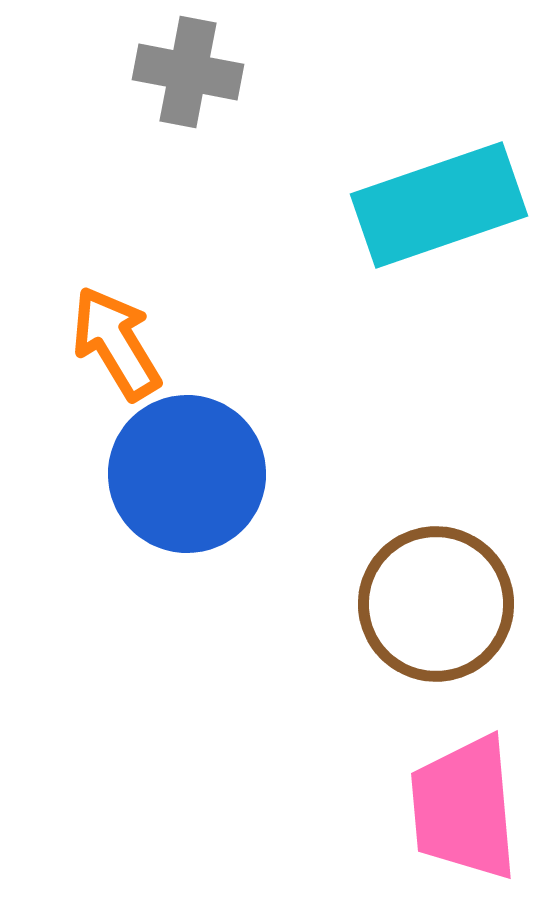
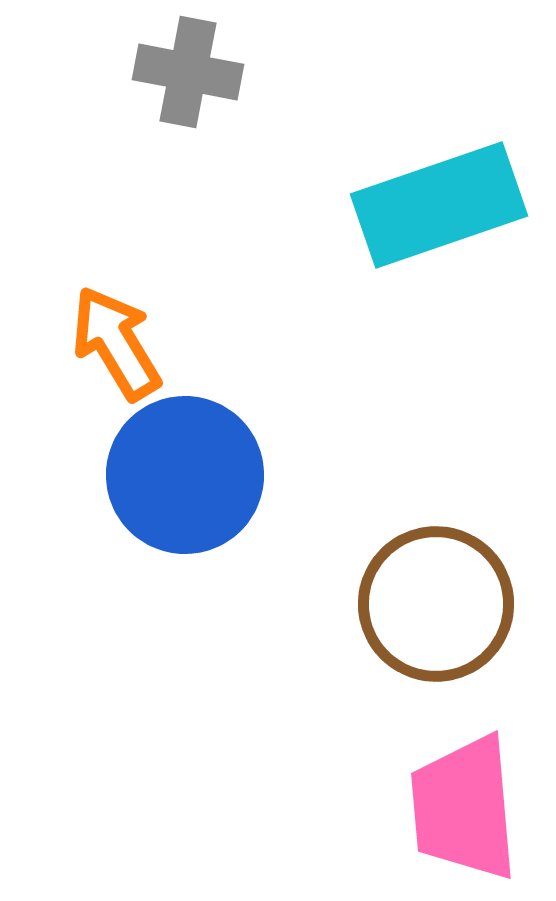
blue circle: moved 2 px left, 1 px down
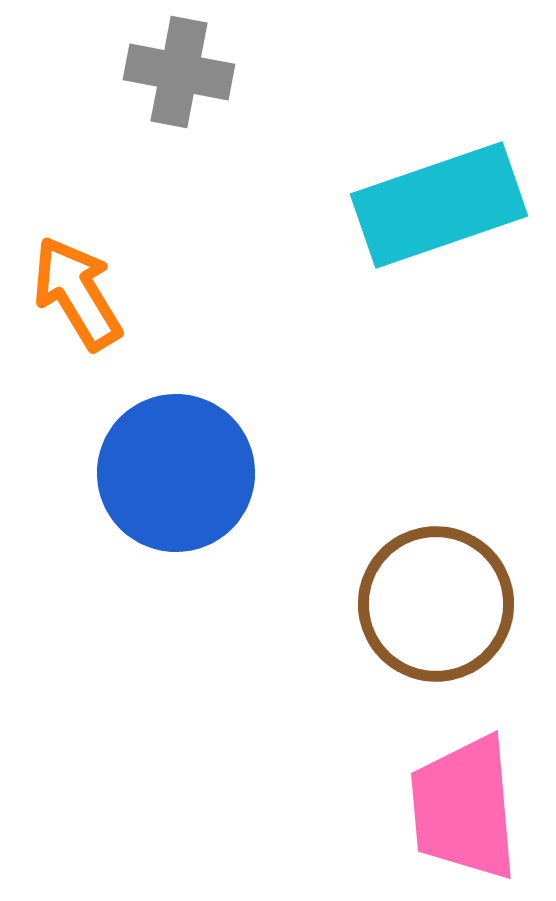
gray cross: moved 9 px left
orange arrow: moved 39 px left, 50 px up
blue circle: moved 9 px left, 2 px up
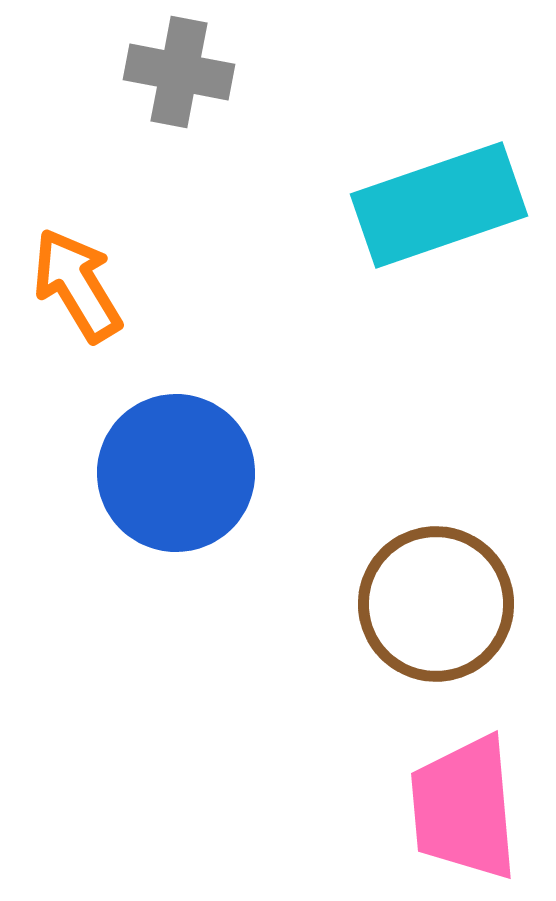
orange arrow: moved 8 px up
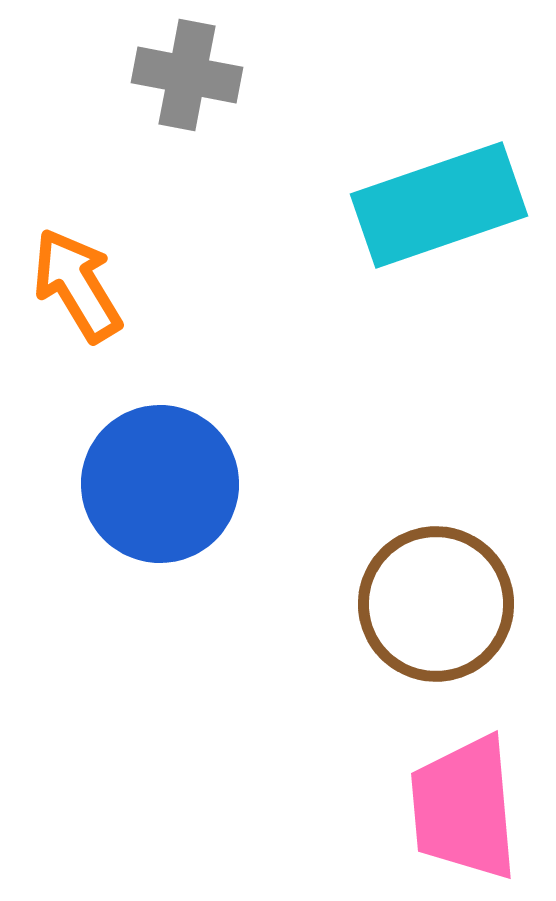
gray cross: moved 8 px right, 3 px down
blue circle: moved 16 px left, 11 px down
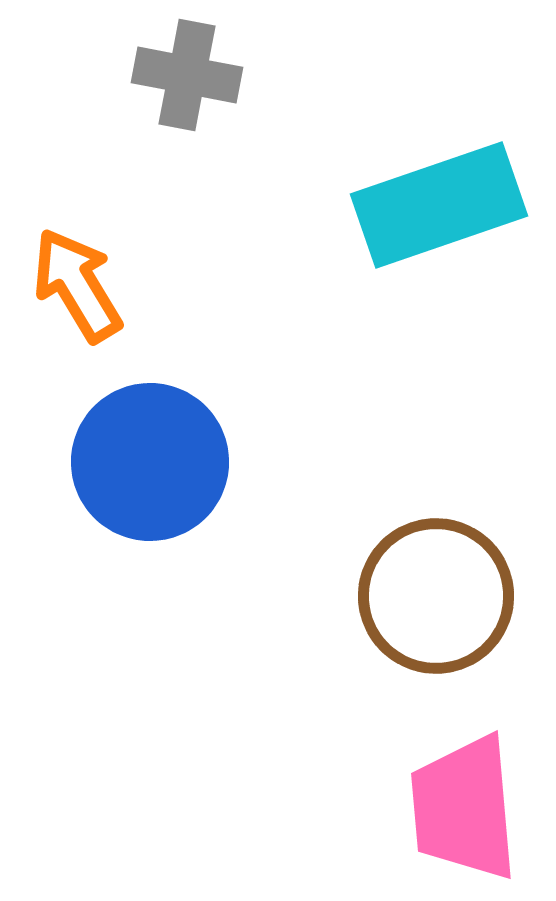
blue circle: moved 10 px left, 22 px up
brown circle: moved 8 px up
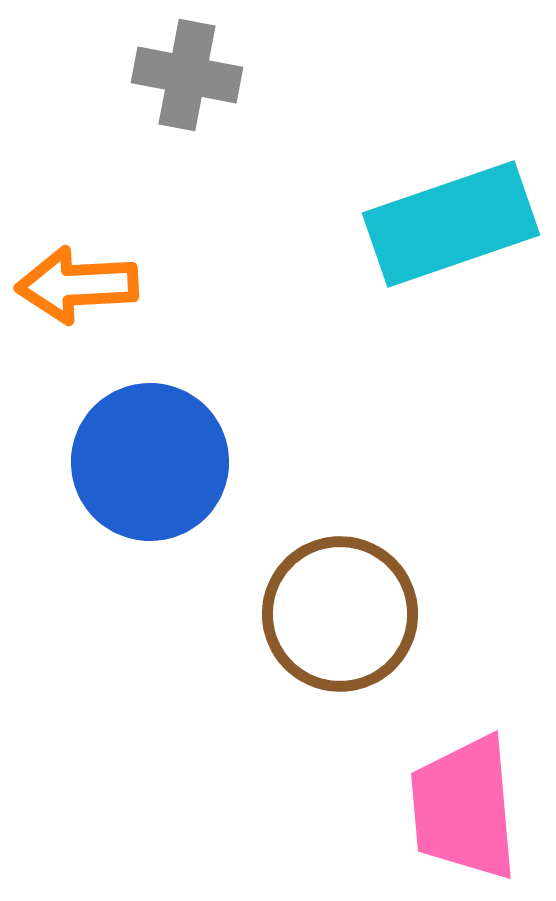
cyan rectangle: moved 12 px right, 19 px down
orange arrow: rotated 62 degrees counterclockwise
brown circle: moved 96 px left, 18 px down
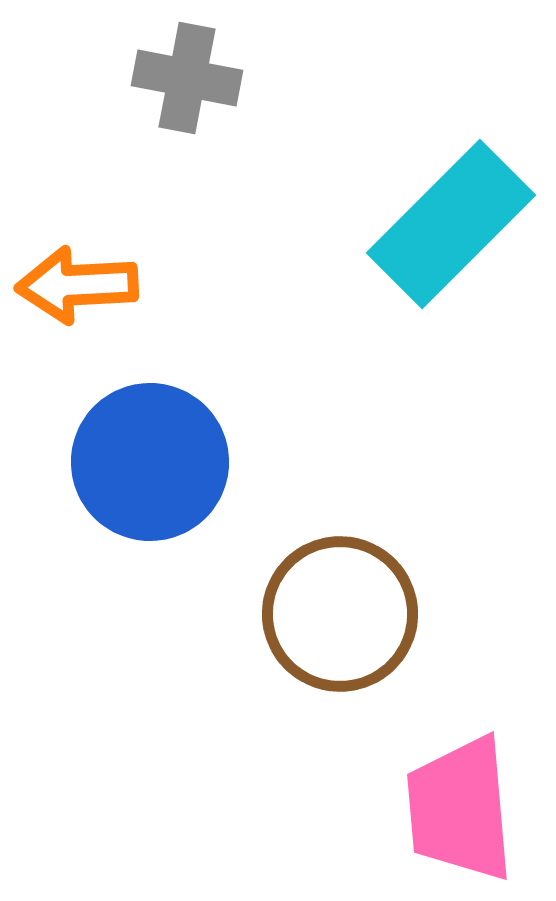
gray cross: moved 3 px down
cyan rectangle: rotated 26 degrees counterclockwise
pink trapezoid: moved 4 px left, 1 px down
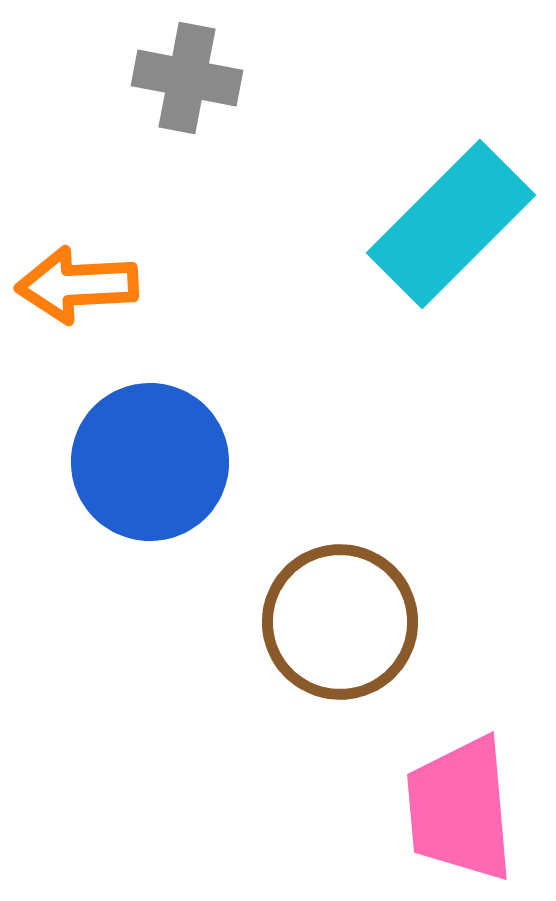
brown circle: moved 8 px down
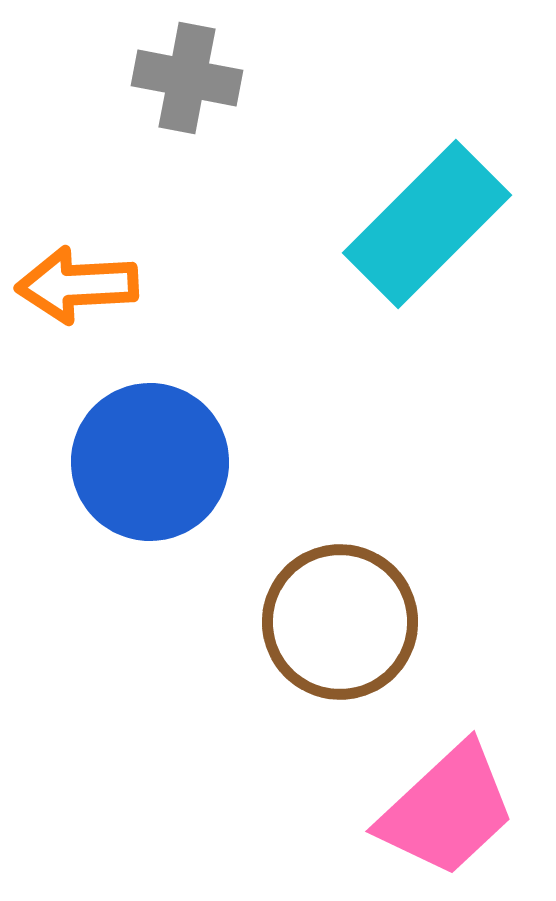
cyan rectangle: moved 24 px left
pink trapezoid: moved 13 px left, 1 px down; rotated 128 degrees counterclockwise
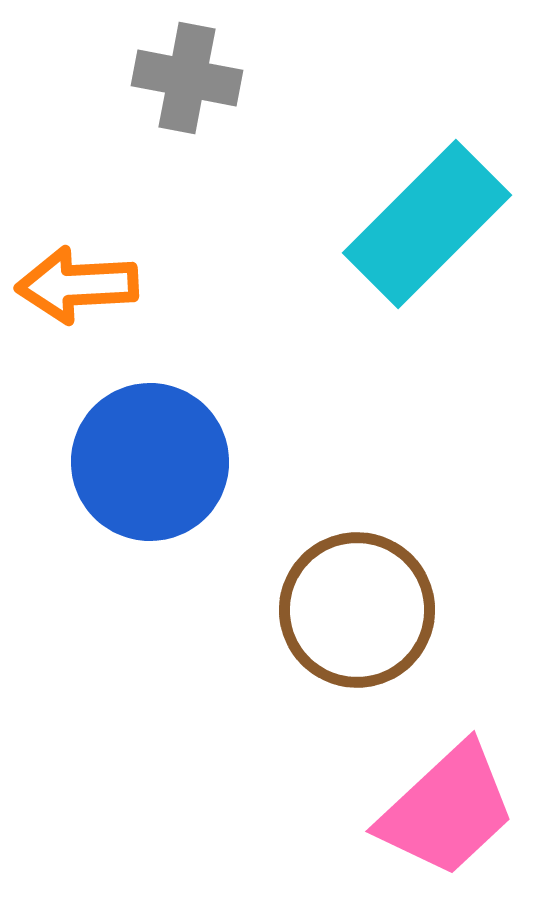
brown circle: moved 17 px right, 12 px up
